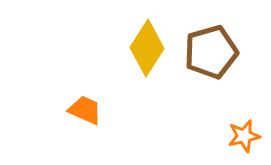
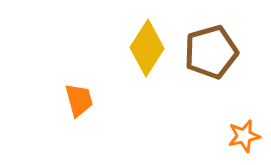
orange trapezoid: moved 6 px left, 10 px up; rotated 51 degrees clockwise
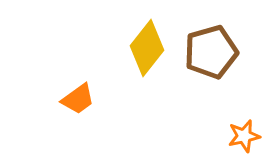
yellow diamond: rotated 6 degrees clockwise
orange trapezoid: moved 1 px left, 1 px up; rotated 69 degrees clockwise
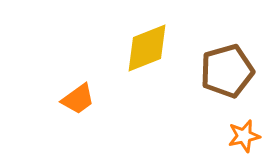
yellow diamond: rotated 30 degrees clockwise
brown pentagon: moved 16 px right, 19 px down
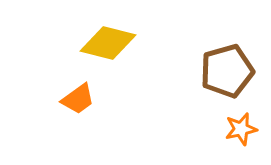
yellow diamond: moved 39 px left, 5 px up; rotated 36 degrees clockwise
orange star: moved 3 px left, 7 px up
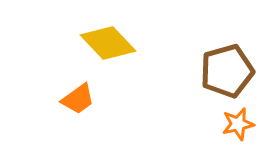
yellow diamond: rotated 32 degrees clockwise
orange star: moved 3 px left, 5 px up
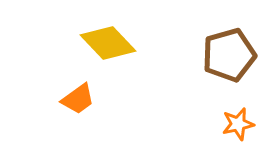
brown pentagon: moved 2 px right, 16 px up
